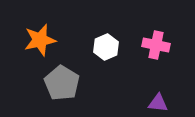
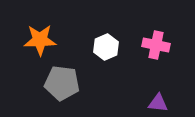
orange star: rotated 12 degrees clockwise
gray pentagon: rotated 24 degrees counterclockwise
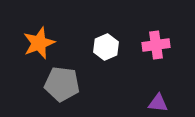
orange star: moved 1 px left, 3 px down; rotated 20 degrees counterclockwise
pink cross: rotated 20 degrees counterclockwise
gray pentagon: moved 1 px down
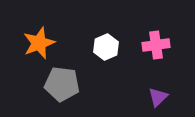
purple triangle: moved 6 px up; rotated 50 degrees counterclockwise
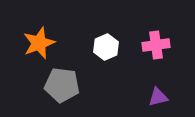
gray pentagon: moved 1 px down
purple triangle: rotated 30 degrees clockwise
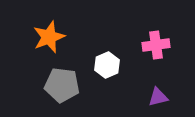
orange star: moved 10 px right, 6 px up
white hexagon: moved 1 px right, 18 px down
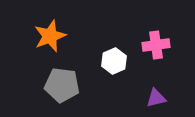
orange star: moved 1 px right, 1 px up
white hexagon: moved 7 px right, 4 px up
purple triangle: moved 2 px left, 1 px down
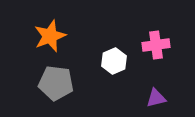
gray pentagon: moved 6 px left, 2 px up
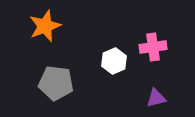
orange star: moved 5 px left, 10 px up
pink cross: moved 3 px left, 2 px down
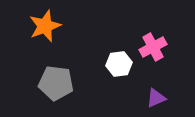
pink cross: rotated 20 degrees counterclockwise
white hexagon: moved 5 px right, 3 px down; rotated 15 degrees clockwise
purple triangle: rotated 10 degrees counterclockwise
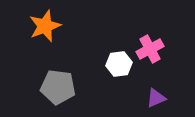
pink cross: moved 3 px left, 2 px down
gray pentagon: moved 2 px right, 4 px down
